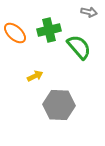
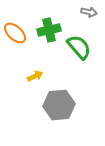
gray hexagon: rotated 8 degrees counterclockwise
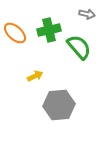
gray arrow: moved 2 px left, 2 px down
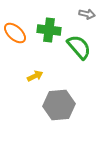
green cross: rotated 20 degrees clockwise
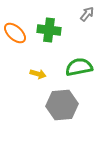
gray arrow: rotated 63 degrees counterclockwise
green semicircle: moved 20 px down; rotated 60 degrees counterclockwise
yellow arrow: moved 3 px right, 2 px up; rotated 42 degrees clockwise
gray hexagon: moved 3 px right
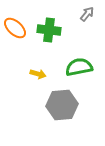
orange ellipse: moved 5 px up
